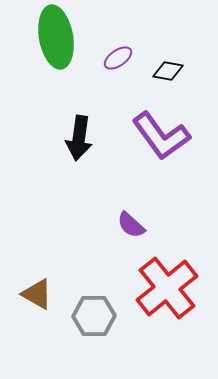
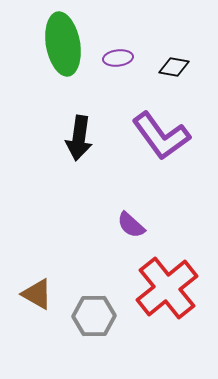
green ellipse: moved 7 px right, 7 px down
purple ellipse: rotated 28 degrees clockwise
black diamond: moved 6 px right, 4 px up
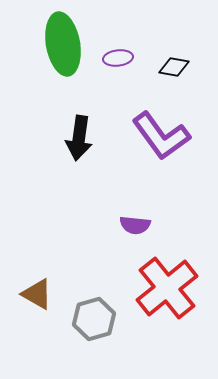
purple semicircle: moved 4 px right; rotated 36 degrees counterclockwise
gray hexagon: moved 3 px down; rotated 15 degrees counterclockwise
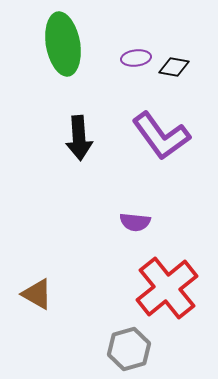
purple ellipse: moved 18 px right
black arrow: rotated 12 degrees counterclockwise
purple semicircle: moved 3 px up
gray hexagon: moved 35 px right, 30 px down
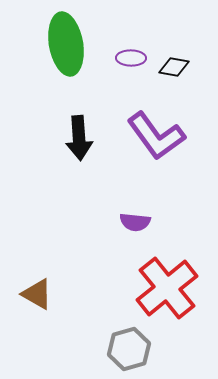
green ellipse: moved 3 px right
purple ellipse: moved 5 px left; rotated 8 degrees clockwise
purple L-shape: moved 5 px left
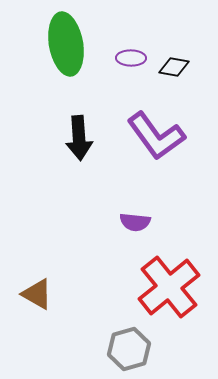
red cross: moved 2 px right, 1 px up
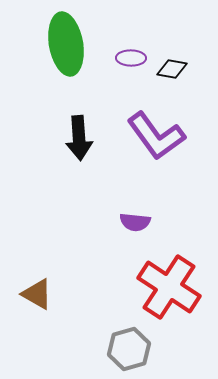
black diamond: moved 2 px left, 2 px down
red cross: rotated 18 degrees counterclockwise
